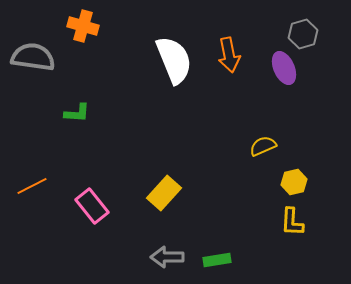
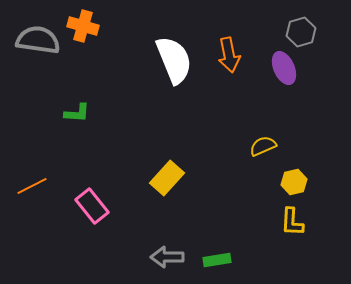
gray hexagon: moved 2 px left, 2 px up
gray semicircle: moved 5 px right, 17 px up
yellow rectangle: moved 3 px right, 15 px up
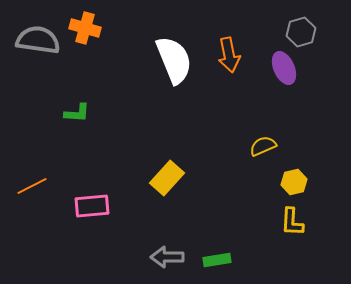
orange cross: moved 2 px right, 2 px down
pink rectangle: rotated 56 degrees counterclockwise
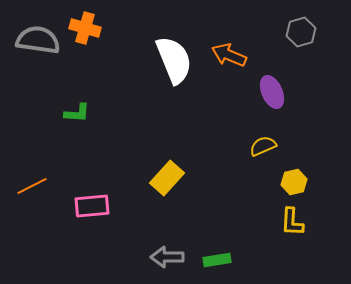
orange arrow: rotated 124 degrees clockwise
purple ellipse: moved 12 px left, 24 px down
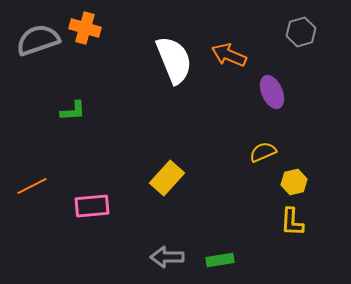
gray semicircle: rotated 27 degrees counterclockwise
green L-shape: moved 4 px left, 2 px up; rotated 8 degrees counterclockwise
yellow semicircle: moved 6 px down
green rectangle: moved 3 px right
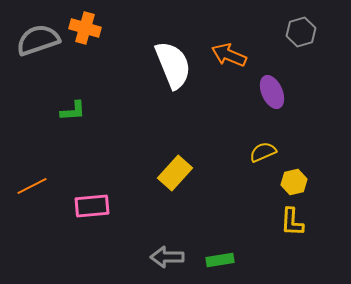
white semicircle: moved 1 px left, 5 px down
yellow rectangle: moved 8 px right, 5 px up
